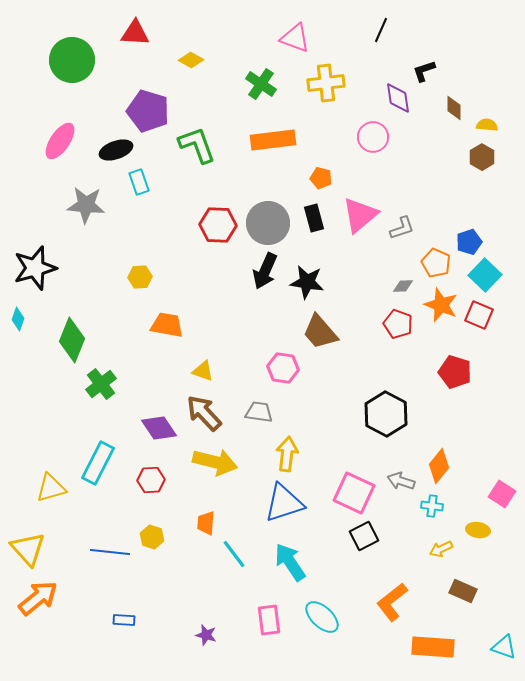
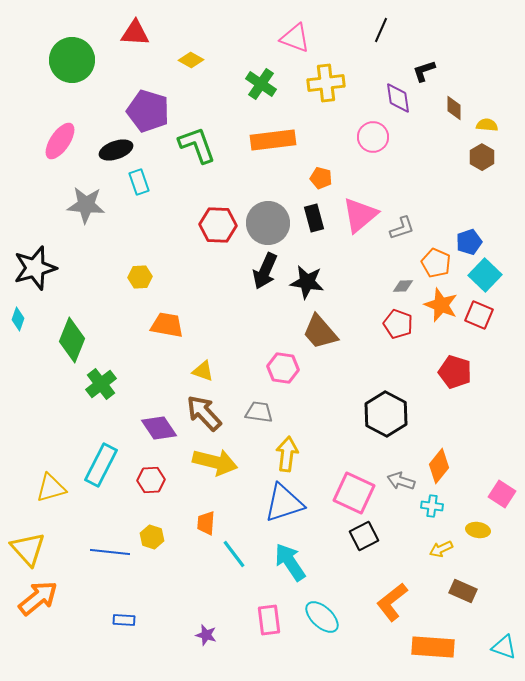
cyan rectangle at (98, 463): moved 3 px right, 2 px down
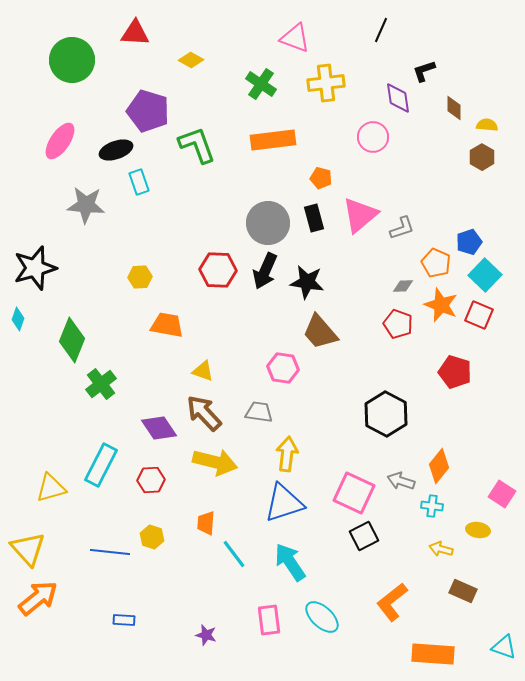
red hexagon at (218, 225): moved 45 px down
yellow arrow at (441, 549): rotated 40 degrees clockwise
orange rectangle at (433, 647): moved 7 px down
